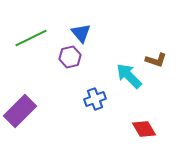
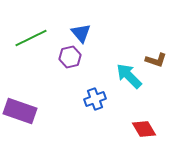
purple rectangle: rotated 64 degrees clockwise
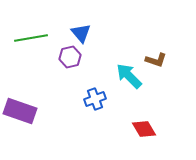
green line: rotated 16 degrees clockwise
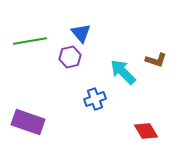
green line: moved 1 px left, 3 px down
cyan arrow: moved 6 px left, 4 px up
purple rectangle: moved 8 px right, 11 px down
red diamond: moved 2 px right, 2 px down
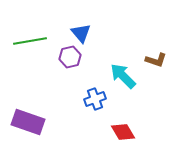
cyan arrow: moved 4 px down
red diamond: moved 23 px left, 1 px down
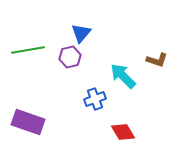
blue triangle: rotated 20 degrees clockwise
green line: moved 2 px left, 9 px down
brown L-shape: moved 1 px right
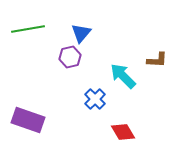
green line: moved 21 px up
brown L-shape: rotated 15 degrees counterclockwise
blue cross: rotated 25 degrees counterclockwise
purple rectangle: moved 2 px up
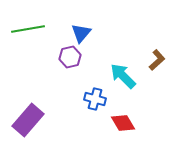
brown L-shape: rotated 45 degrees counterclockwise
blue cross: rotated 30 degrees counterclockwise
purple rectangle: rotated 68 degrees counterclockwise
red diamond: moved 9 px up
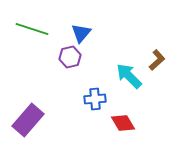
green line: moved 4 px right; rotated 28 degrees clockwise
cyan arrow: moved 6 px right
blue cross: rotated 20 degrees counterclockwise
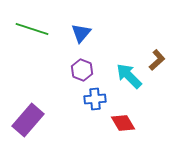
purple hexagon: moved 12 px right, 13 px down; rotated 25 degrees counterclockwise
